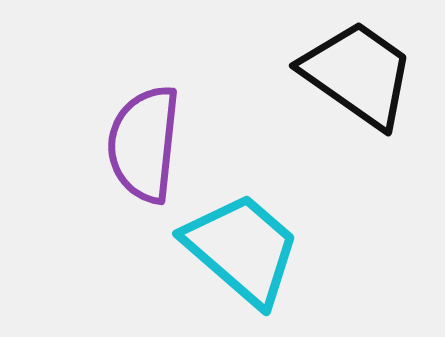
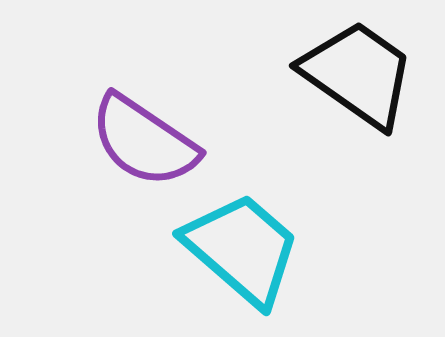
purple semicircle: moved 3 px up; rotated 62 degrees counterclockwise
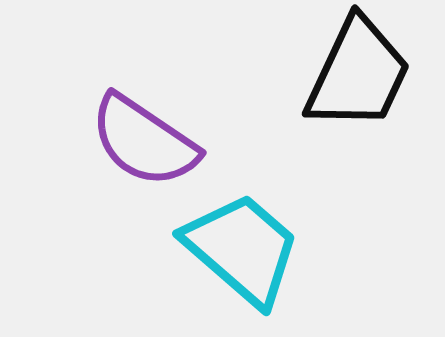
black trapezoid: rotated 80 degrees clockwise
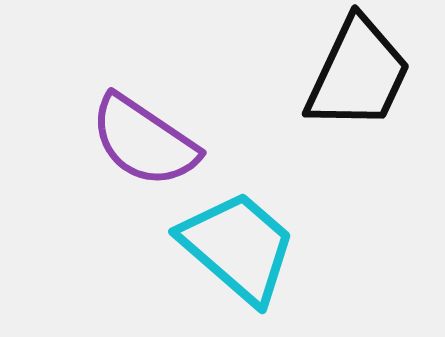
cyan trapezoid: moved 4 px left, 2 px up
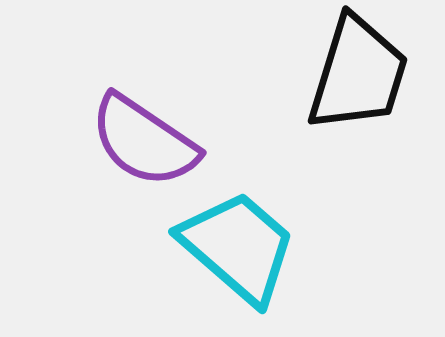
black trapezoid: rotated 8 degrees counterclockwise
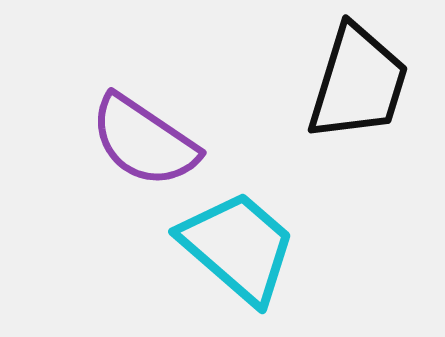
black trapezoid: moved 9 px down
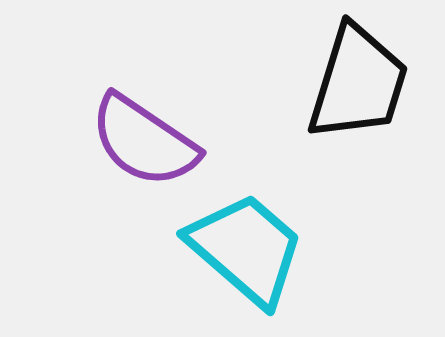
cyan trapezoid: moved 8 px right, 2 px down
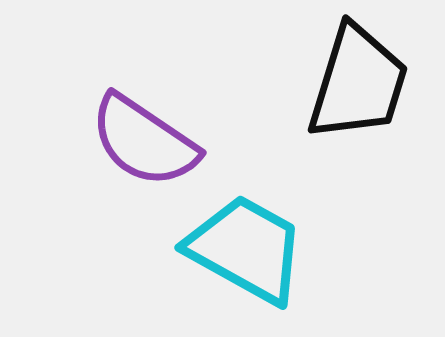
cyan trapezoid: rotated 12 degrees counterclockwise
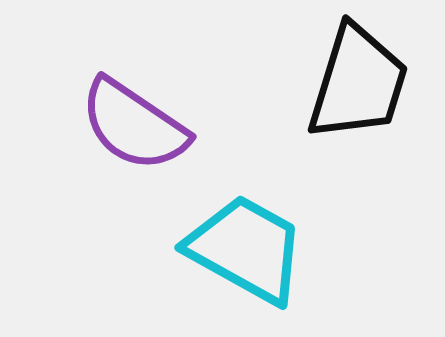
purple semicircle: moved 10 px left, 16 px up
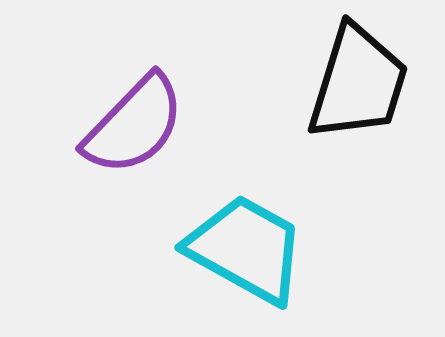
purple semicircle: rotated 80 degrees counterclockwise
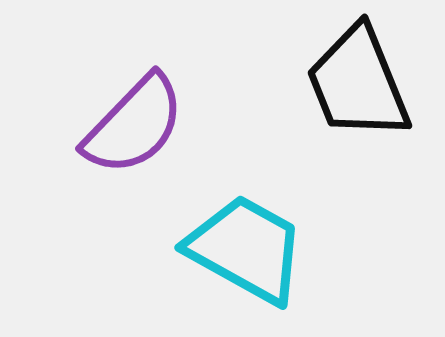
black trapezoid: rotated 141 degrees clockwise
